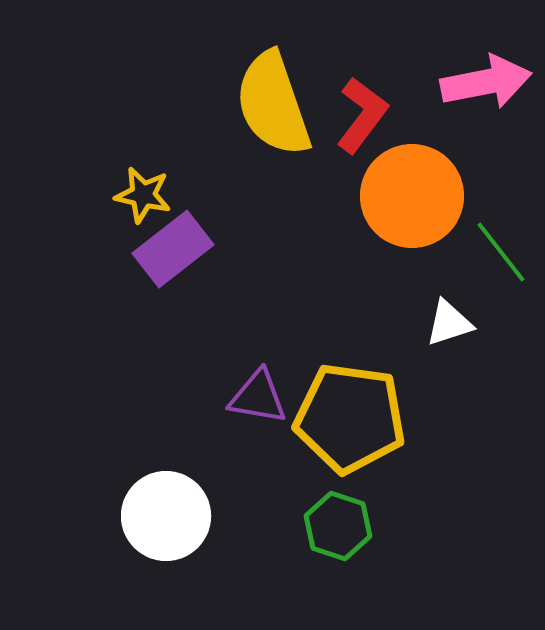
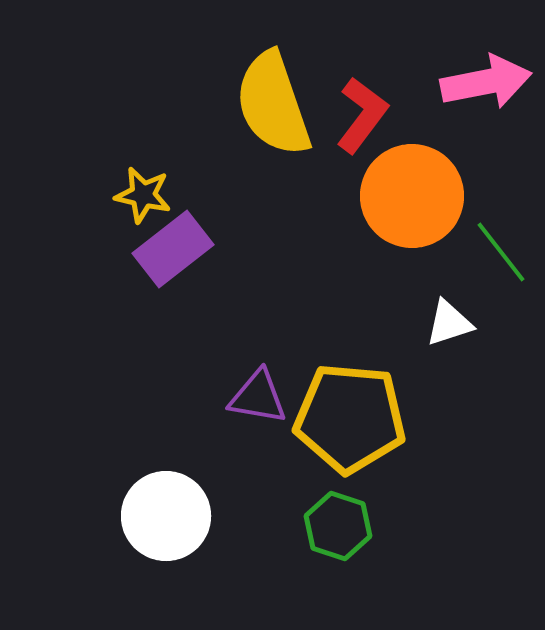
yellow pentagon: rotated 3 degrees counterclockwise
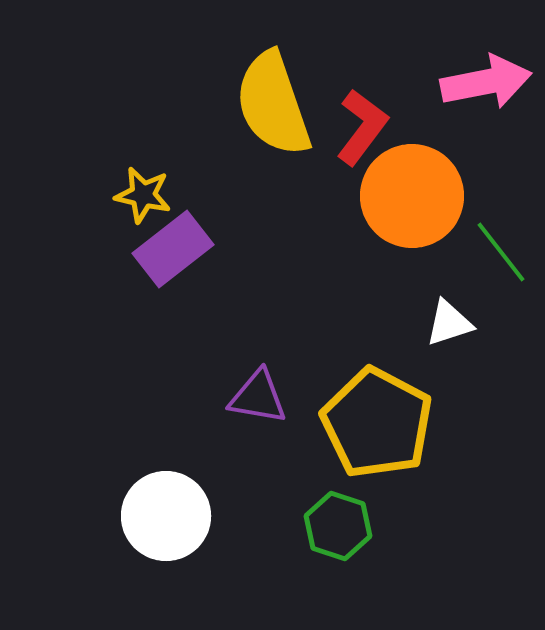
red L-shape: moved 12 px down
yellow pentagon: moved 27 px right, 5 px down; rotated 23 degrees clockwise
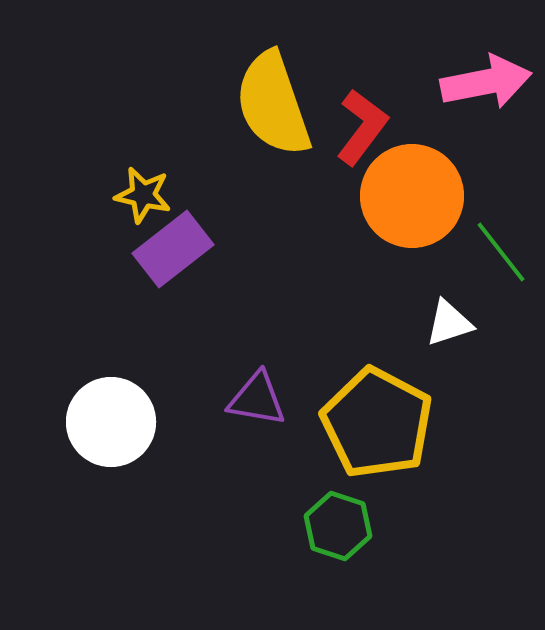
purple triangle: moved 1 px left, 2 px down
white circle: moved 55 px left, 94 px up
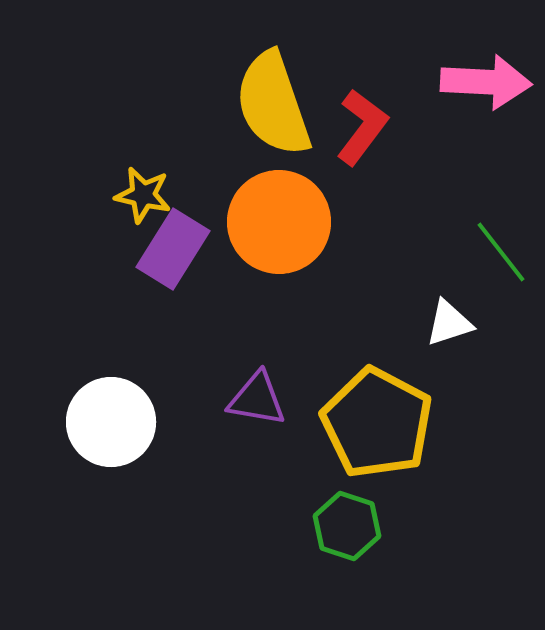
pink arrow: rotated 14 degrees clockwise
orange circle: moved 133 px left, 26 px down
purple rectangle: rotated 20 degrees counterclockwise
green hexagon: moved 9 px right
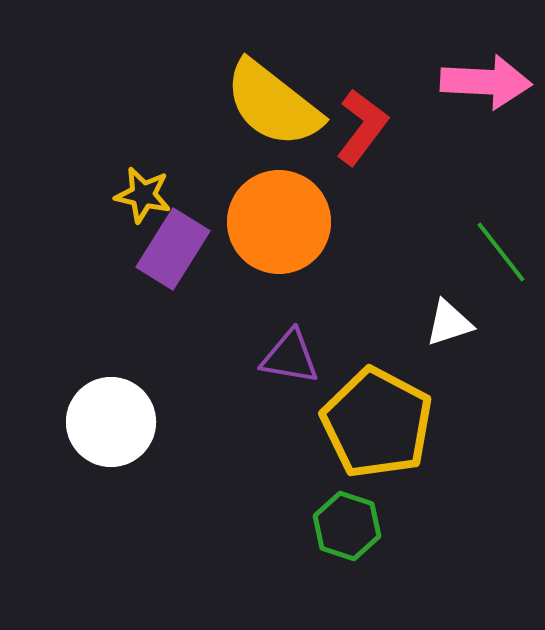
yellow semicircle: rotated 33 degrees counterclockwise
purple triangle: moved 33 px right, 42 px up
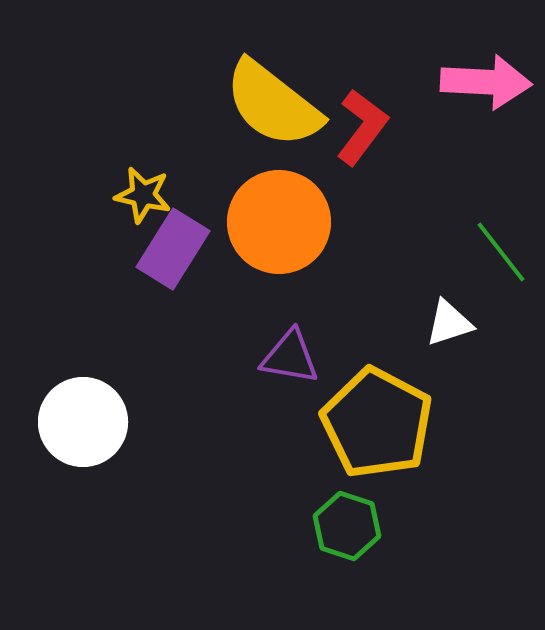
white circle: moved 28 px left
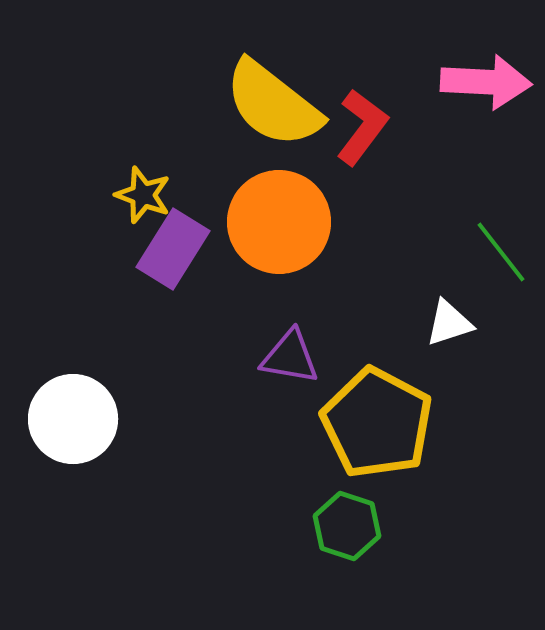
yellow star: rotated 8 degrees clockwise
white circle: moved 10 px left, 3 px up
